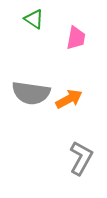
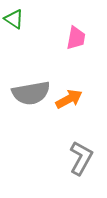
green triangle: moved 20 px left
gray semicircle: rotated 18 degrees counterclockwise
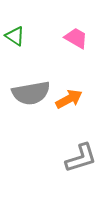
green triangle: moved 1 px right, 17 px down
pink trapezoid: rotated 70 degrees counterclockwise
gray L-shape: rotated 44 degrees clockwise
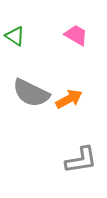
pink trapezoid: moved 3 px up
gray semicircle: rotated 36 degrees clockwise
gray L-shape: moved 2 px down; rotated 8 degrees clockwise
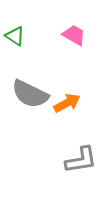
pink trapezoid: moved 2 px left
gray semicircle: moved 1 px left, 1 px down
orange arrow: moved 2 px left, 4 px down
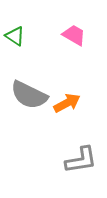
gray semicircle: moved 1 px left, 1 px down
